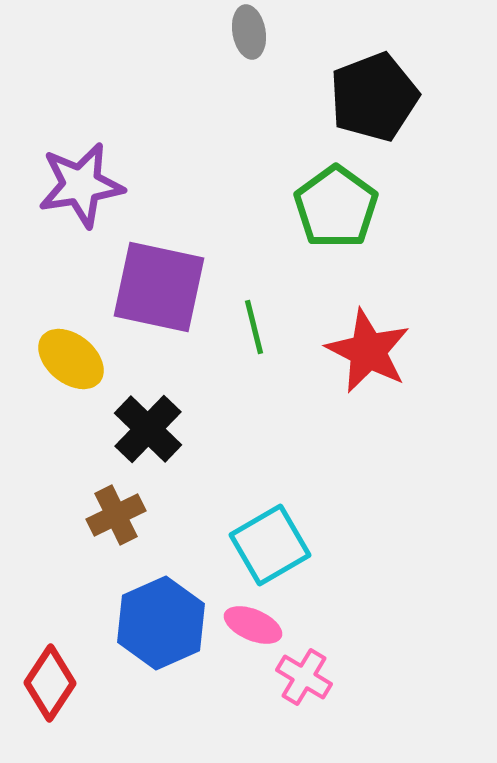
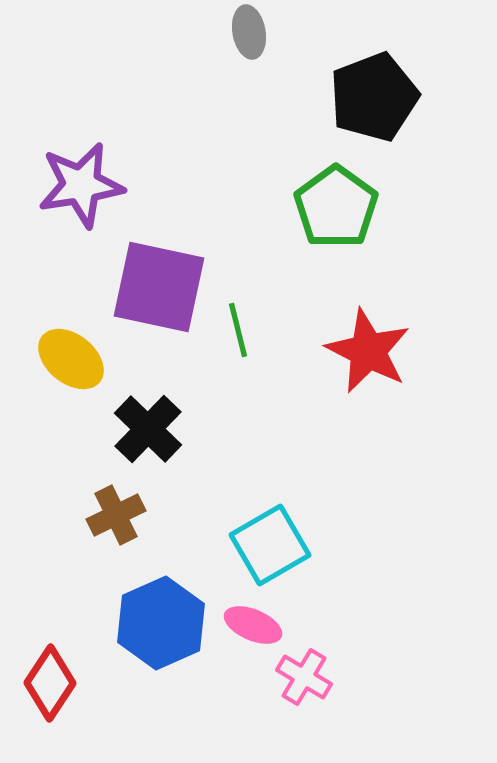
green line: moved 16 px left, 3 px down
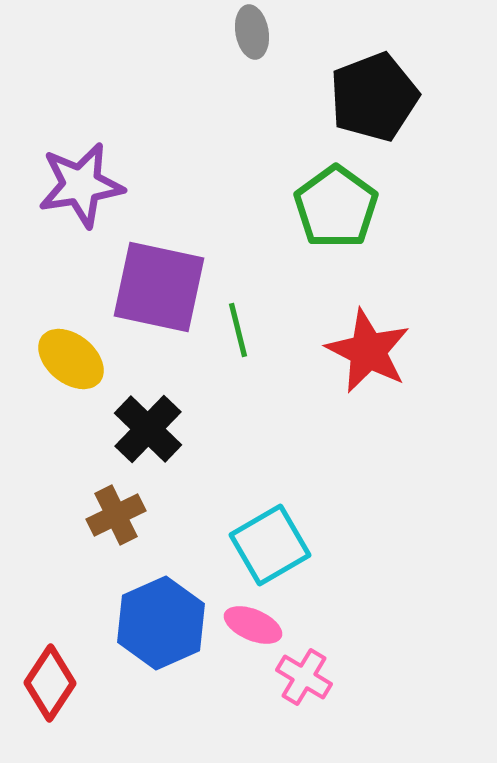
gray ellipse: moved 3 px right
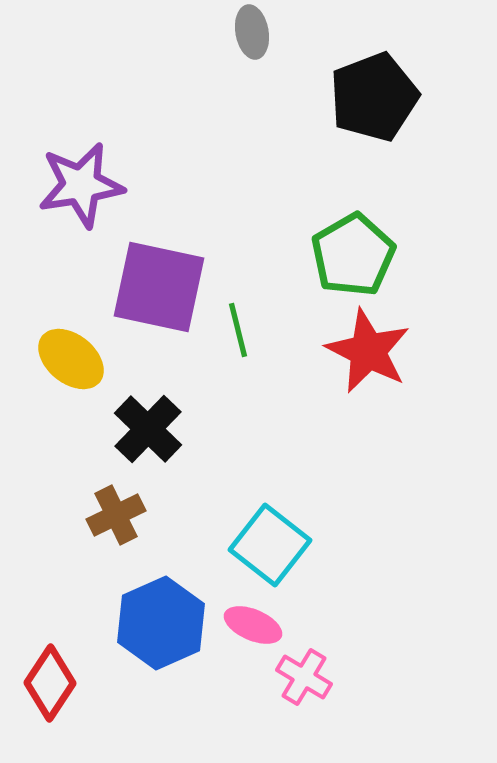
green pentagon: moved 17 px right, 48 px down; rotated 6 degrees clockwise
cyan square: rotated 22 degrees counterclockwise
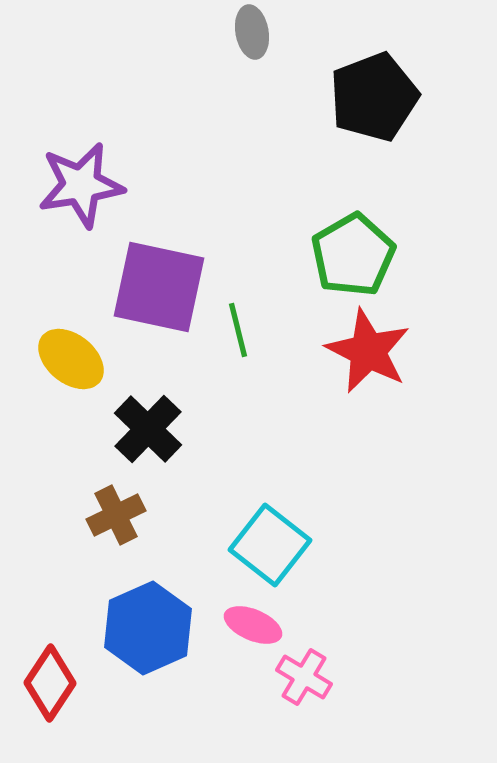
blue hexagon: moved 13 px left, 5 px down
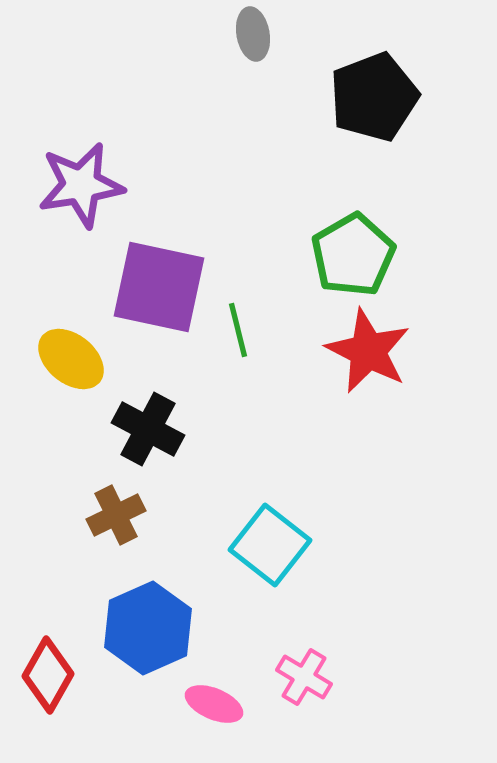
gray ellipse: moved 1 px right, 2 px down
black cross: rotated 16 degrees counterclockwise
pink ellipse: moved 39 px left, 79 px down
red diamond: moved 2 px left, 8 px up; rotated 4 degrees counterclockwise
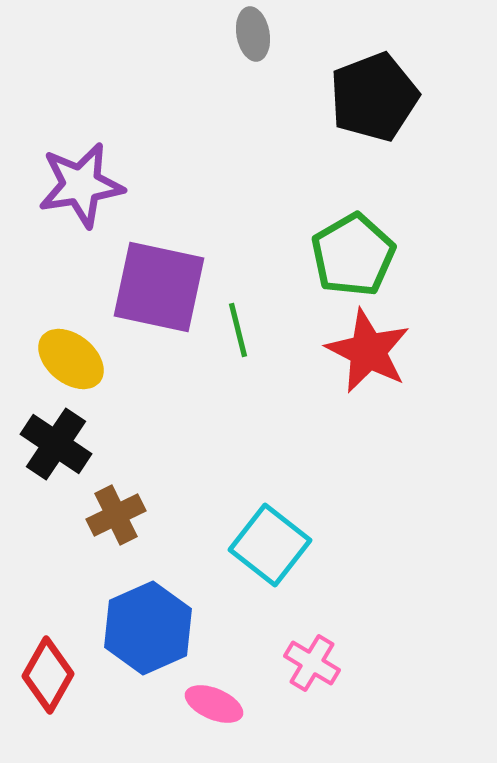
black cross: moved 92 px left, 15 px down; rotated 6 degrees clockwise
pink cross: moved 8 px right, 14 px up
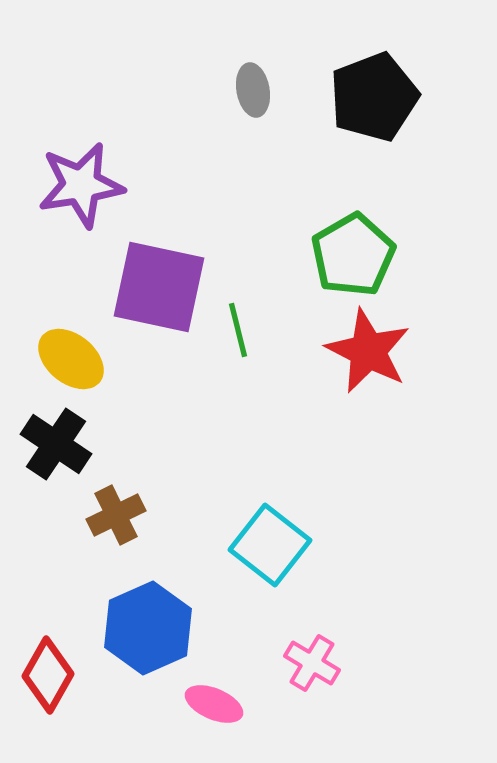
gray ellipse: moved 56 px down
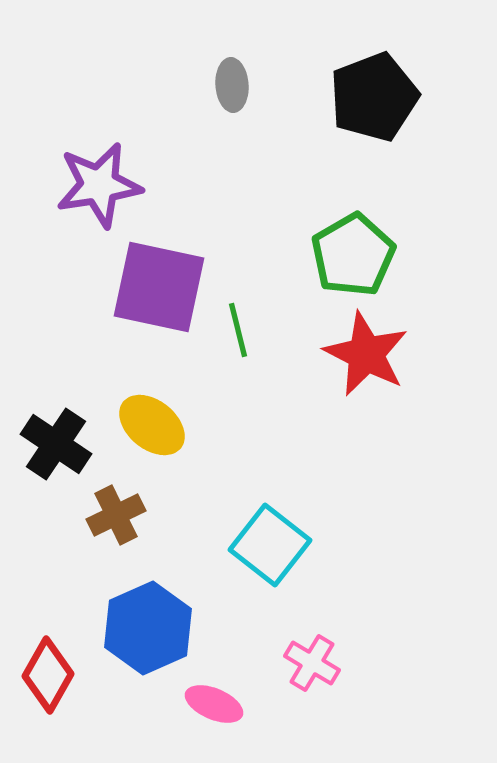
gray ellipse: moved 21 px left, 5 px up; rotated 6 degrees clockwise
purple star: moved 18 px right
red star: moved 2 px left, 3 px down
yellow ellipse: moved 81 px right, 66 px down
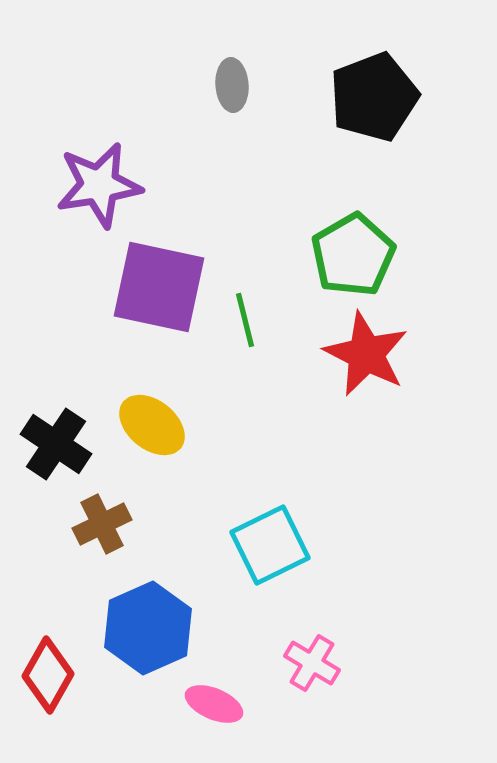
green line: moved 7 px right, 10 px up
brown cross: moved 14 px left, 9 px down
cyan square: rotated 26 degrees clockwise
